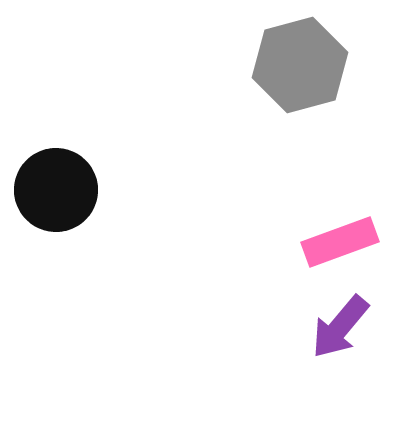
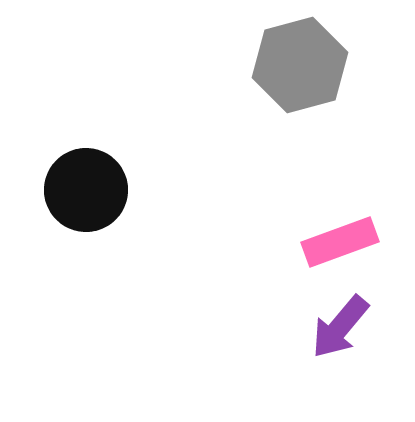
black circle: moved 30 px right
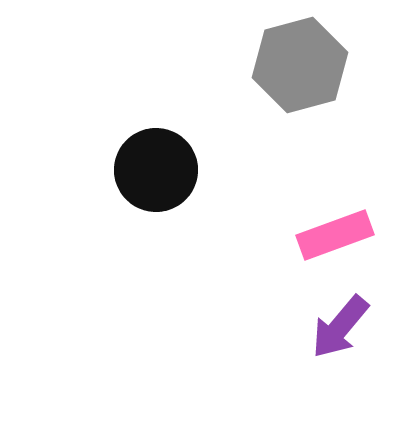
black circle: moved 70 px right, 20 px up
pink rectangle: moved 5 px left, 7 px up
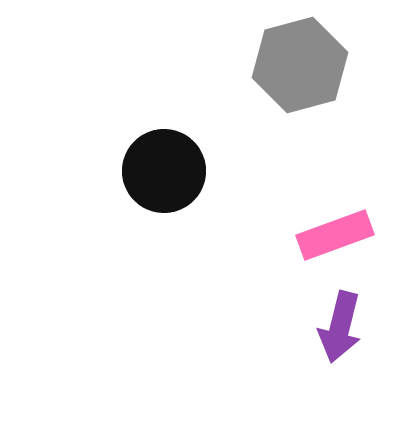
black circle: moved 8 px right, 1 px down
purple arrow: rotated 26 degrees counterclockwise
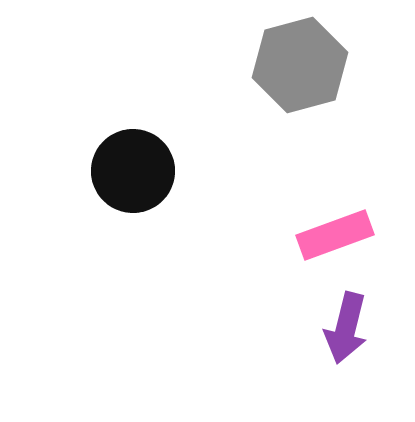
black circle: moved 31 px left
purple arrow: moved 6 px right, 1 px down
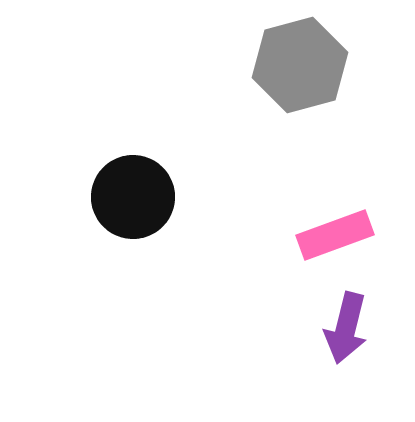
black circle: moved 26 px down
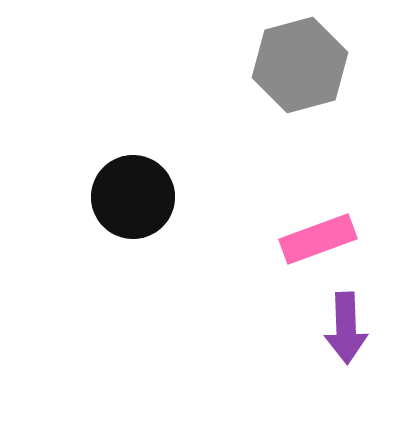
pink rectangle: moved 17 px left, 4 px down
purple arrow: rotated 16 degrees counterclockwise
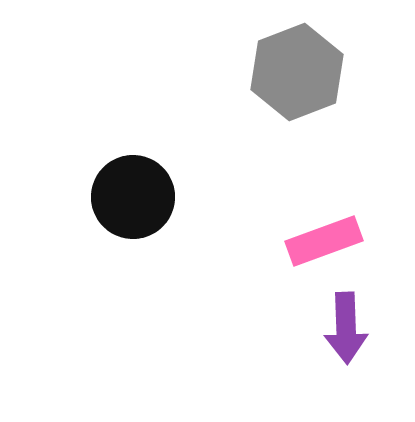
gray hexagon: moved 3 px left, 7 px down; rotated 6 degrees counterclockwise
pink rectangle: moved 6 px right, 2 px down
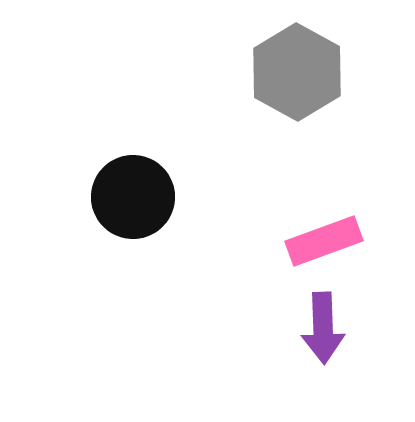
gray hexagon: rotated 10 degrees counterclockwise
purple arrow: moved 23 px left
